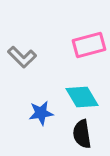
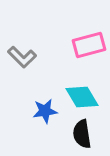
blue star: moved 4 px right, 2 px up
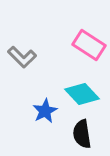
pink rectangle: rotated 48 degrees clockwise
cyan diamond: moved 3 px up; rotated 12 degrees counterclockwise
blue star: rotated 20 degrees counterclockwise
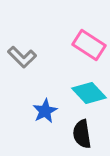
cyan diamond: moved 7 px right, 1 px up
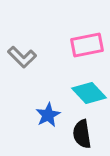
pink rectangle: moved 2 px left; rotated 44 degrees counterclockwise
blue star: moved 3 px right, 4 px down
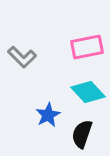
pink rectangle: moved 2 px down
cyan diamond: moved 1 px left, 1 px up
black semicircle: rotated 28 degrees clockwise
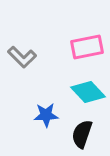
blue star: moved 2 px left; rotated 25 degrees clockwise
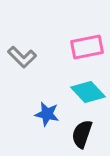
blue star: moved 1 px right, 1 px up; rotated 15 degrees clockwise
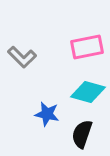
cyan diamond: rotated 32 degrees counterclockwise
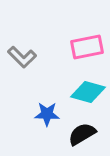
blue star: rotated 10 degrees counterclockwise
black semicircle: rotated 40 degrees clockwise
